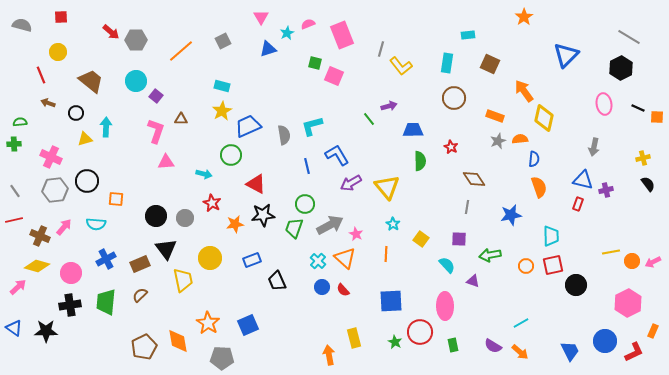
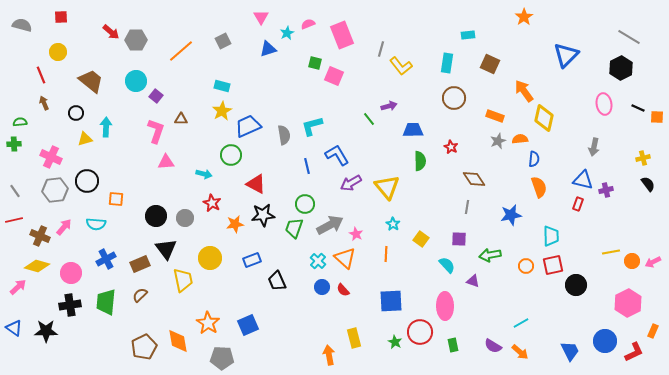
brown arrow at (48, 103): moved 4 px left; rotated 48 degrees clockwise
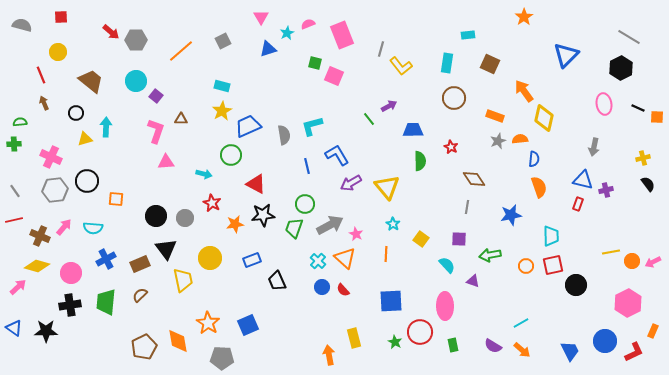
purple arrow at (389, 106): rotated 14 degrees counterclockwise
cyan semicircle at (96, 224): moved 3 px left, 4 px down
orange arrow at (520, 352): moved 2 px right, 2 px up
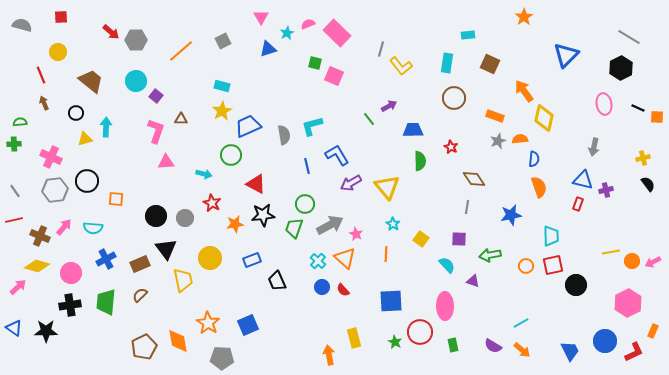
pink rectangle at (342, 35): moved 5 px left, 2 px up; rotated 24 degrees counterclockwise
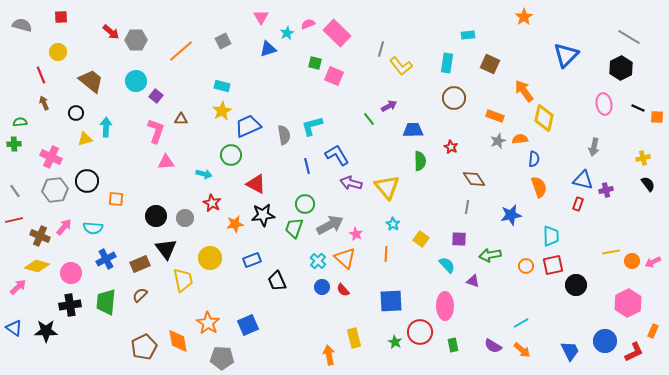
purple arrow at (351, 183): rotated 45 degrees clockwise
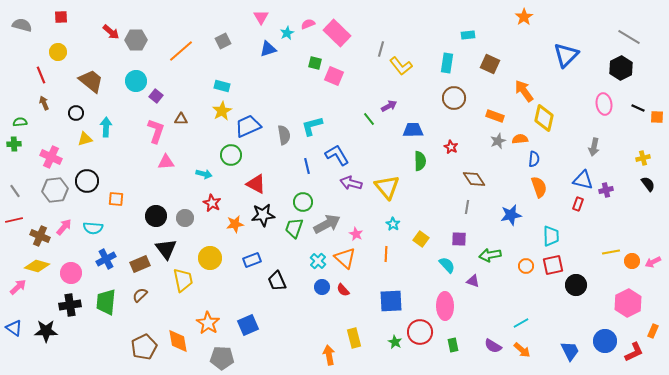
green circle at (305, 204): moved 2 px left, 2 px up
gray arrow at (330, 225): moved 3 px left, 1 px up
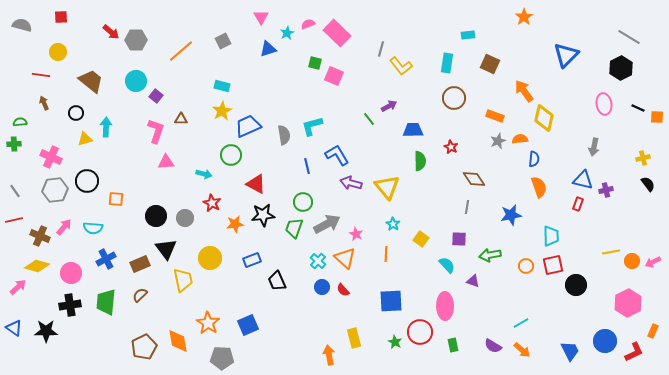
red line at (41, 75): rotated 60 degrees counterclockwise
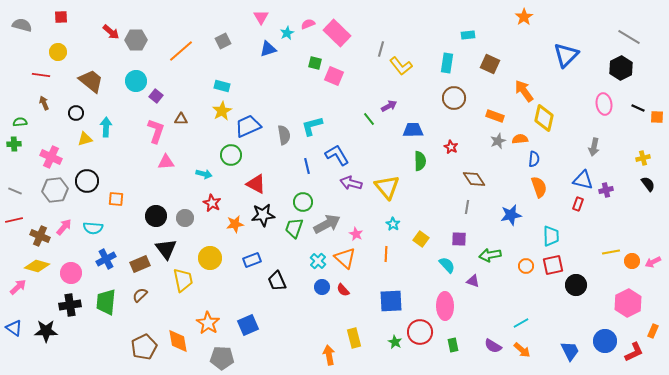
gray line at (15, 191): rotated 32 degrees counterclockwise
